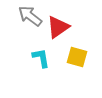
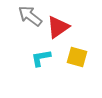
cyan L-shape: rotated 90 degrees counterclockwise
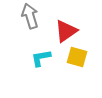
gray arrow: rotated 35 degrees clockwise
red triangle: moved 8 px right, 4 px down
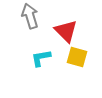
red triangle: rotated 40 degrees counterclockwise
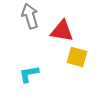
red triangle: moved 4 px left; rotated 35 degrees counterclockwise
cyan L-shape: moved 12 px left, 16 px down
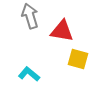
yellow square: moved 1 px right, 2 px down
cyan L-shape: rotated 50 degrees clockwise
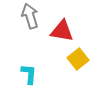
yellow square: rotated 35 degrees clockwise
cyan L-shape: rotated 55 degrees clockwise
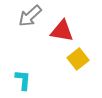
gray arrow: rotated 115 degrees counterclockwise
cyan L-shape: moved 6 px left, 6 px down
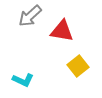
yellow square: moved 7 px down
cyan L-shape: rotated 110 degrees clockwise
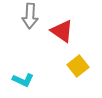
gray arrow: rotated 45 degrees counterclockwise
red triangle: rotated 25 degrees clockwise
